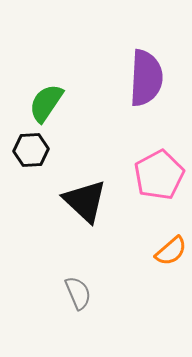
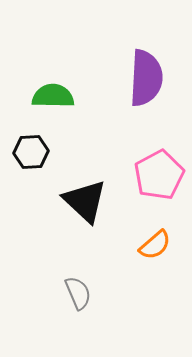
green semicircle: moved 7 px right, 7 px up; rotated 57 degrees clockwise
black hexagon: moved 2 px down
orange semicircle: moved 16 px left, 6 px up
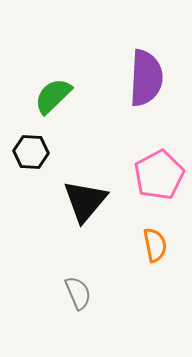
green semicircle: rotated 45 degrees counterclockwise
black hexagon: rotated 8 degrees clockwise
black triangle: rotated 27 degrees clockwise
orange semicircle: rotated 60 degrees counterclockwise
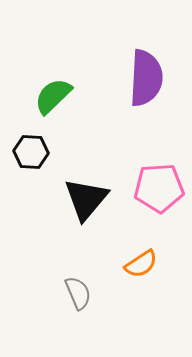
pink pentagon: moved 13 px down; rotated 24 degrees clockwise
black triangle: moved 1 px right, 2 px up
orange semicircle: moved 14 px left, 19 px down; rotated 68 degrees clockwise
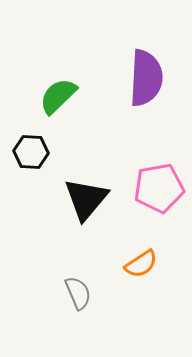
green semicircle: moved 5 px right
pink pentagon: rotated 6 degrees counterclockwise
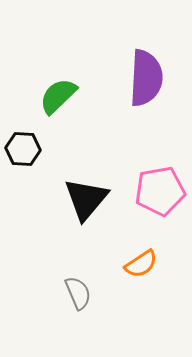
black hexagon: moved 8 px left, 3 px up
pink pentagon: moved 1 px right, 3 px down
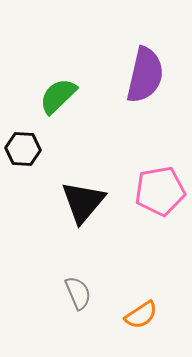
purple semicircle: moved 1 px left, 3 px up; rotated 10 degrees clockwise
black triangle: moved 3 px left, 3 px down
orange semicircle: moved 51 px down
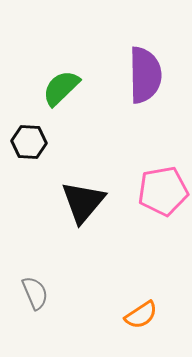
purple semicircle: rotated 14 degrees counterclockwise
green semicircle: moved 3 px right, 8 px up
black hexagon: moved 6 px right, 7 px up
pink pentagon: moved 3 px right
gray semicircle: moved 43 px left
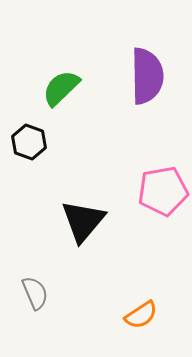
purple semicircle: moved 2 px right, 1 px down
black hexagon: rotated 16 degrees clockwise
black triangle: moved 19 px down
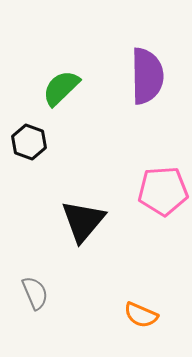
pink pentagon: rotated 6 degrees clockwise
orange semicircle: rotated 56 degrees clockwise
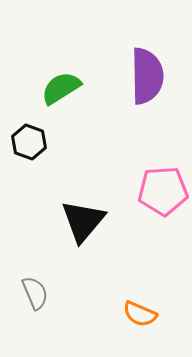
green semicircle: rotated 12 degrees clockwise
orange semicircle: moved 1 px left, 1 px up
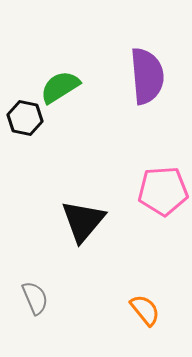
purple semicircle: rotated 4 degrees counterclockwise
green semicircle: moved 1 px left, 1 px up
black hexagon: moved 4 px left, 24 px up; rotated 8 degrees counterclockwise
gray semicircle: moved 5 px down
orange semicircle: moved 5 px right, 4 px up; rotated 152 degrees counterclockwise
